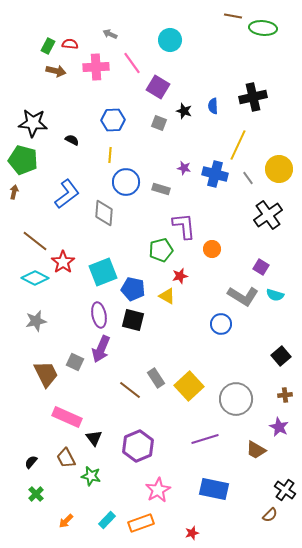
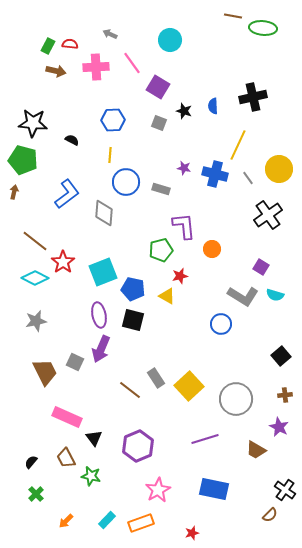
brown trapezoid at (46, 374): moved 1 px left, 2 px up
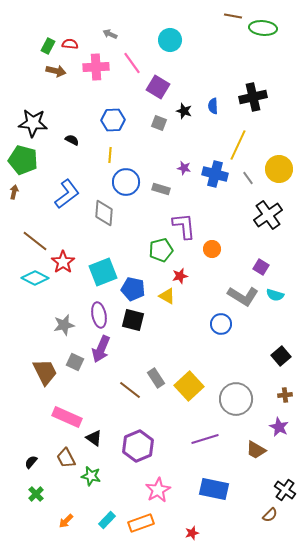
gray star at (36, 321): moved 28 px right, 4 px down
black triangle at (94, 438): rotated 18 degrees counterclockwise
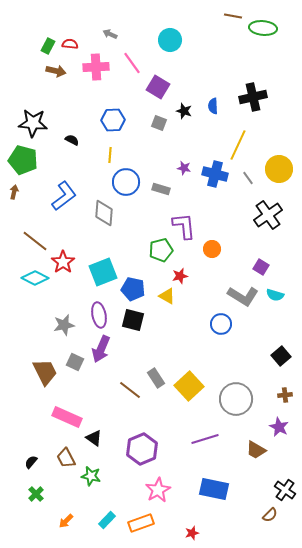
blue L-shape at (67, 194): moved 3 px left, 2 px down
purple hexagon at (138, 446): moved 4 px right, 3 px down
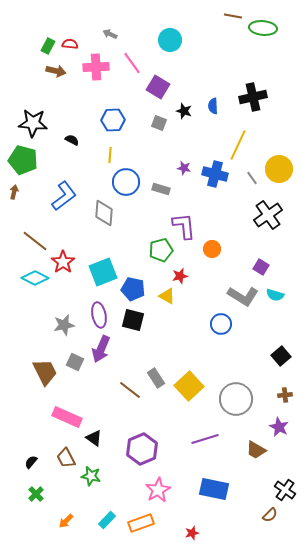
gray line at (248, 178): moved 4 px right
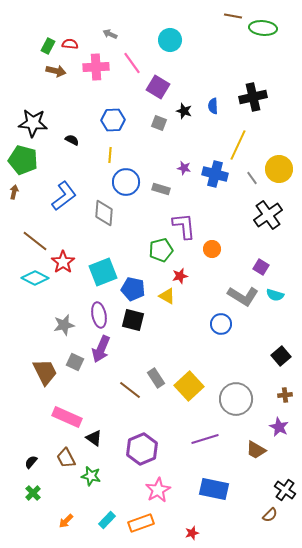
green cross at (36, 494): moved 3 px left, 1 px up
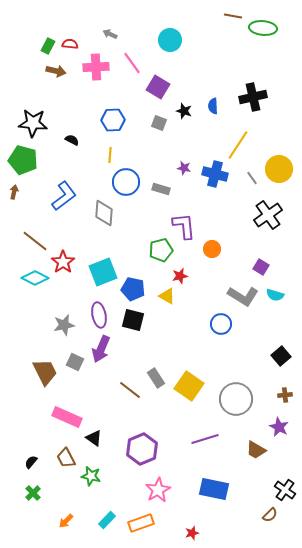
yellow line at (238, 145): rotated 8 degrees clockwise
yellow square at (189, 386): rotated 12 degrees counterclockwise
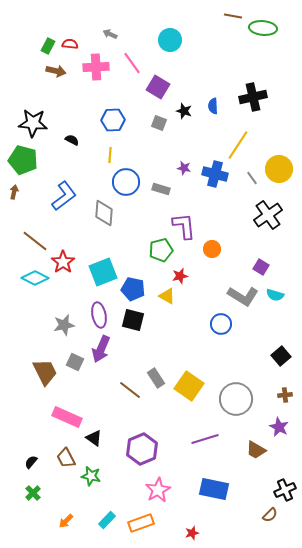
black cross at (285, 490): rotated 30 degrees clockwise
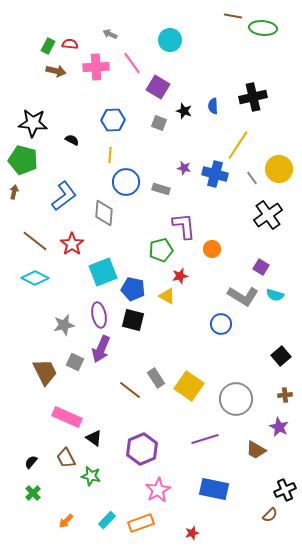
red star at (63, 262): moved 9 px right, 18 px up
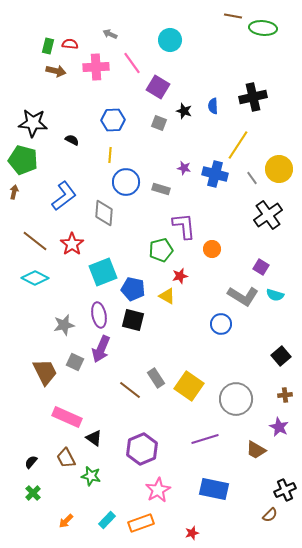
green rectangle at (48, 46): rotated 14 degrees counterclockwise
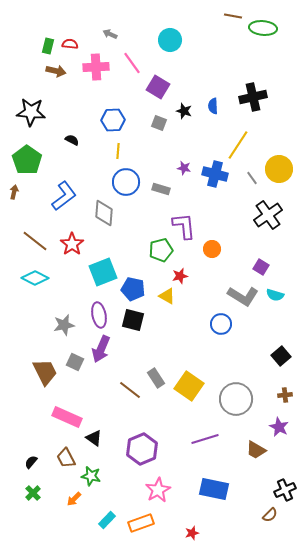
black star at (33, 123): moved 2 px left, 11 px up
yellow line at (110, 155): moved 8 px right, 4 px up
green pentagon at (23, 160): moved 4 px right; rotated 20 degrees clockwise
orange arrow at (66, 521): moved 8 px right, 22 px up
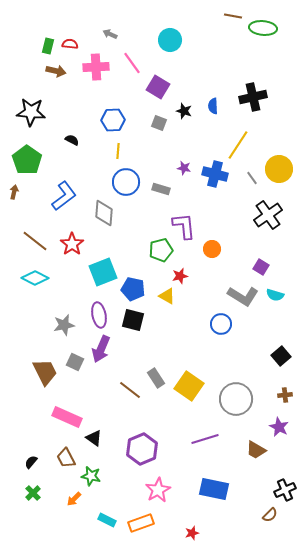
cyan rectangle at (107, 520): rotated 72 degrees clockwise
